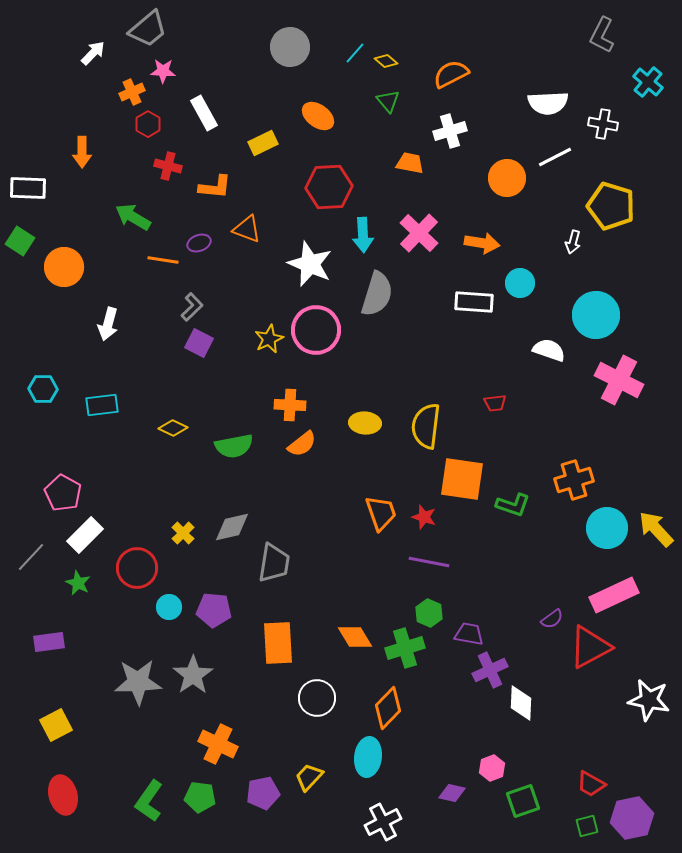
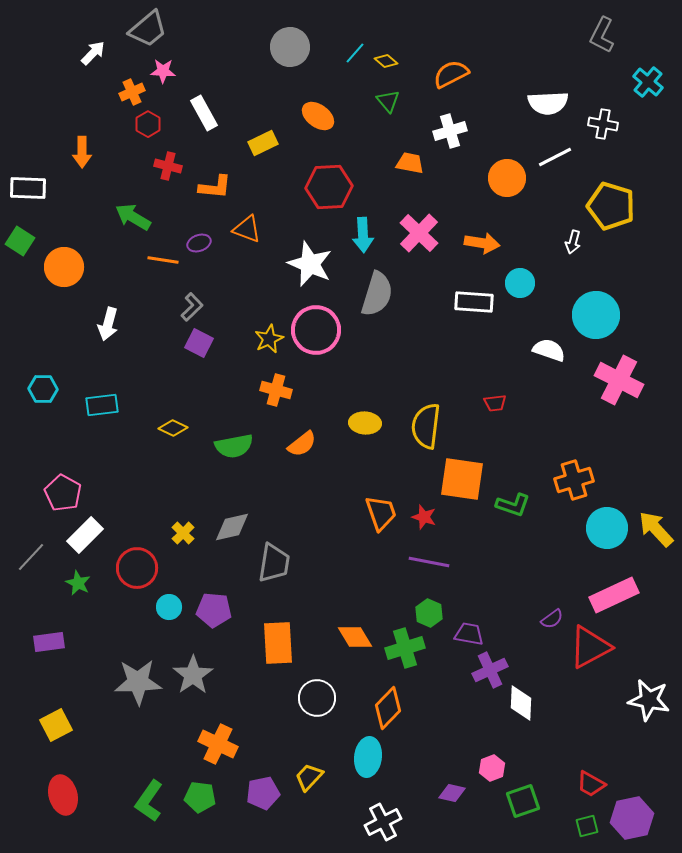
orange cross at (290, 405): moved 14 px left, 15 px up; rotated 12 degrees clockwise
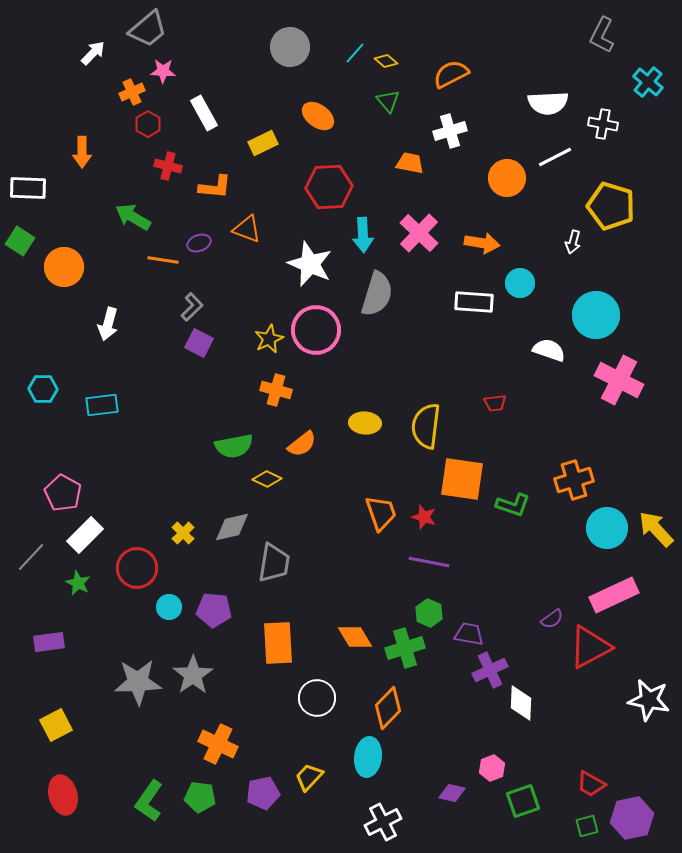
yellow diamond at (173, 428): moved 94 px right, 51 px down
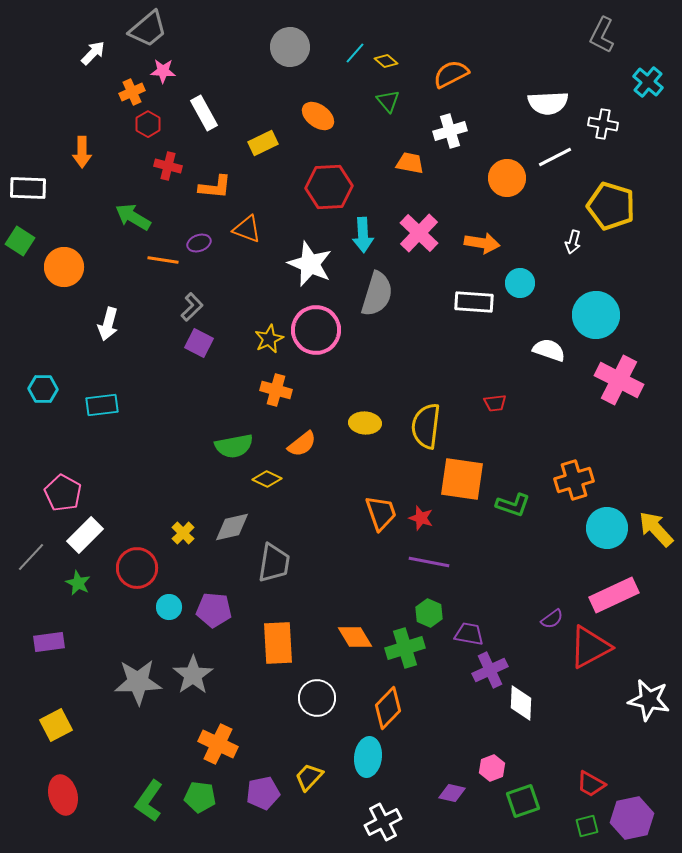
red star at (424, 517): moved 3 px left, 1 px down
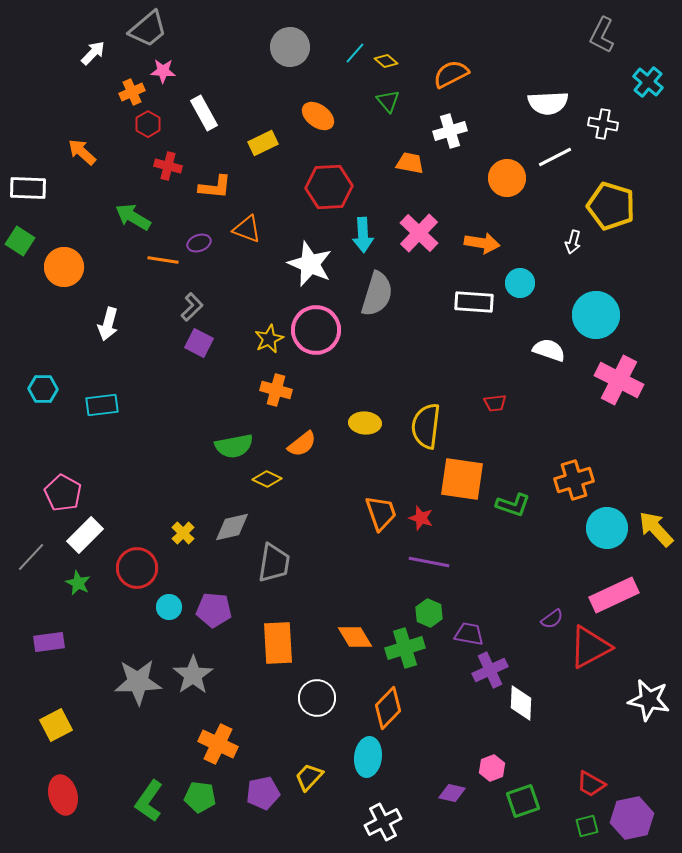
orange arrow at (82, 152): rotated 132 degrees clockwise
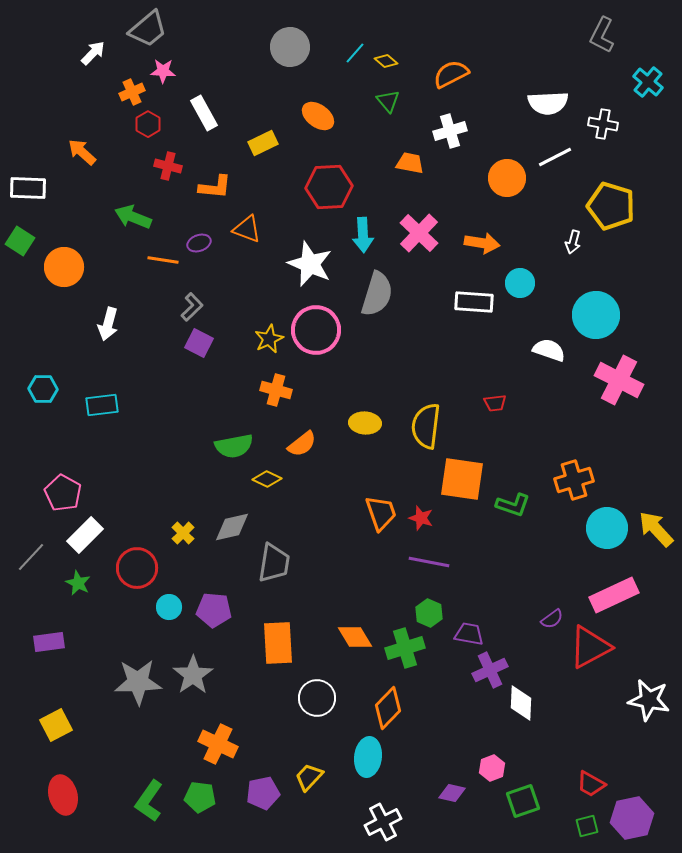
green arrow at (133, 217): rotated 9 degrees counterclockwise
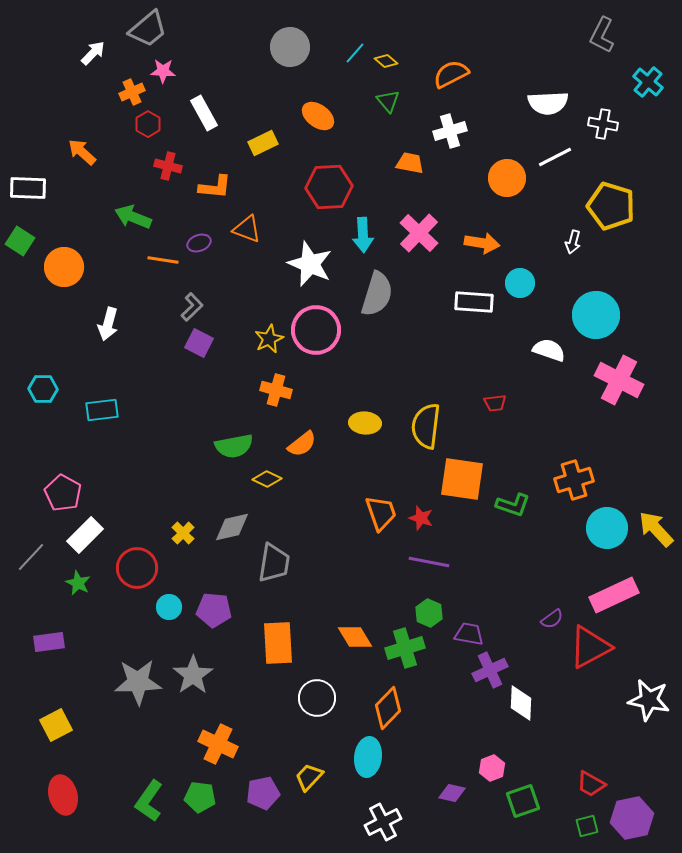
cyan rectangle at (102, 405): moved 5 px down
